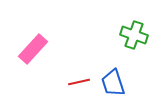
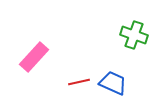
pink rectangle: moved 1 px right, 8 px down
blue trapezoid: rotated 132 degrees clockwise
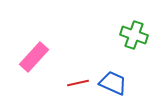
red line: moved 1 px left, 1 px down
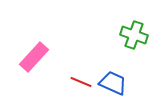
red line: moved 3 px right, 1 px up; rotated 35 degrees clockwise
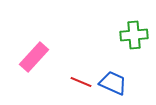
green cross: rotated 24 degrees counterclockwise
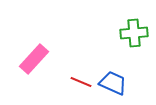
green cross: moved 2 px up
pink rectangle: moved 2 px down
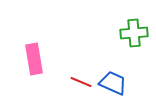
pink rectangle: rotated 52 degrees counterclockwise
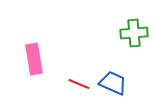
red line: moved 2 px left, 2 px down
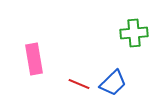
blue trapezoid: rotated 112 degrees clockwise
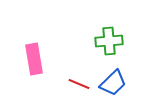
green cross: moved 25 px left, 8 px down
